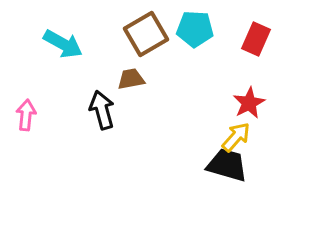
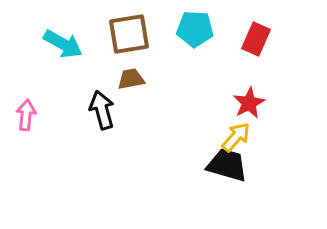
brown square: moved 17 px left; rotated 21 degrees clockwise
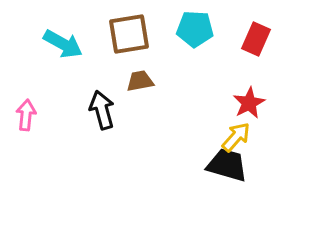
brown trapezoid: moved 9 px right, 2 px down
